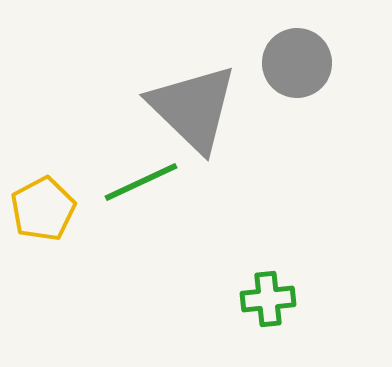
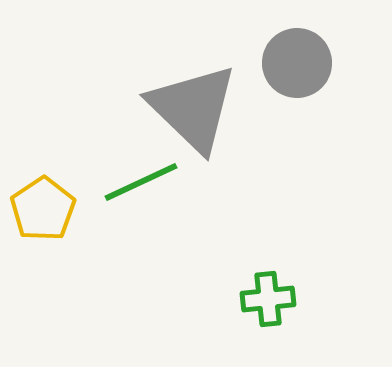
yellow pentagon: rotated 6 degrees counterclockwise
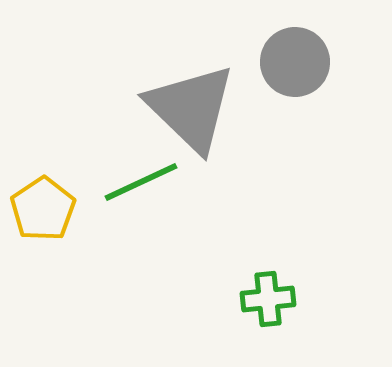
gray circle: moved 2 px left, 1 px up
gray triangle: moved 2 px left
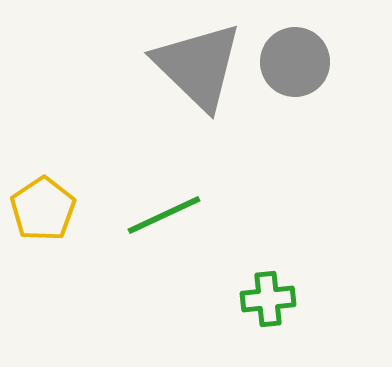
gray triangle: moved 7 px right, 42 px up
green line: moved 23 px right, 33 px down
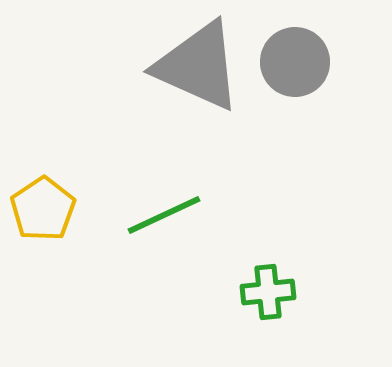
gray triangle: rotated 20 degrees counterclockwise
green cross: moved 7 px up
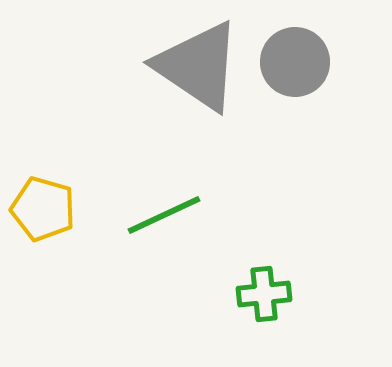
gray triangle: rotated 10 degrees clockwise
yellow pentagon: rotated 22 degrees counterclockwise
green cross: moved 4 px left, 2 px down
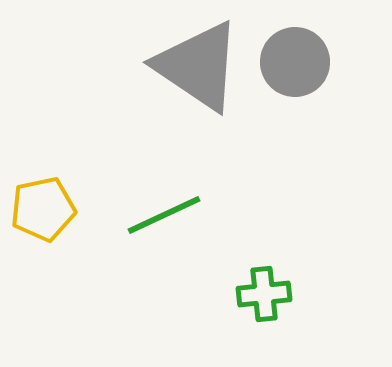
yellow pentagon: rotated 28 degrees counterclockwise
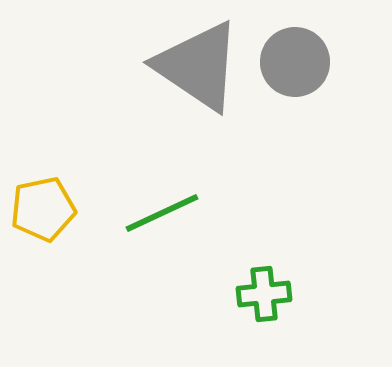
green line: moved 2 px left, 2 px up
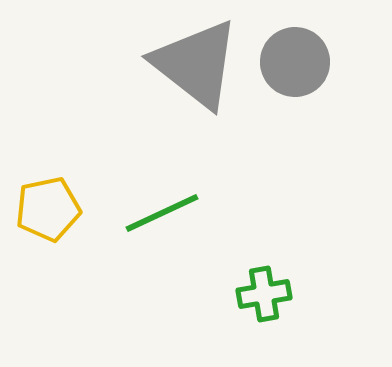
gray triangle: moved 2 px left, 2 px up; rotated 4 degrees clockwise
yellow pentagon: moved 5 px right
green cross: rotated 4 degrees counterclockwise
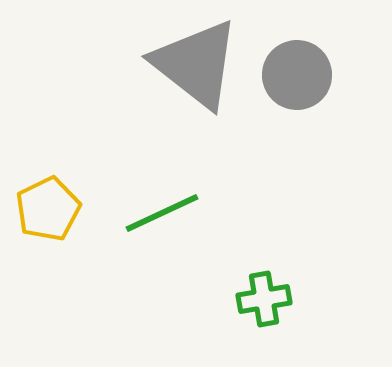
gray circle: moved 2 px right, 13 px down
yellow pentagon: rotated 14 degrees counterclockwise
green cross: moved 5 px down
